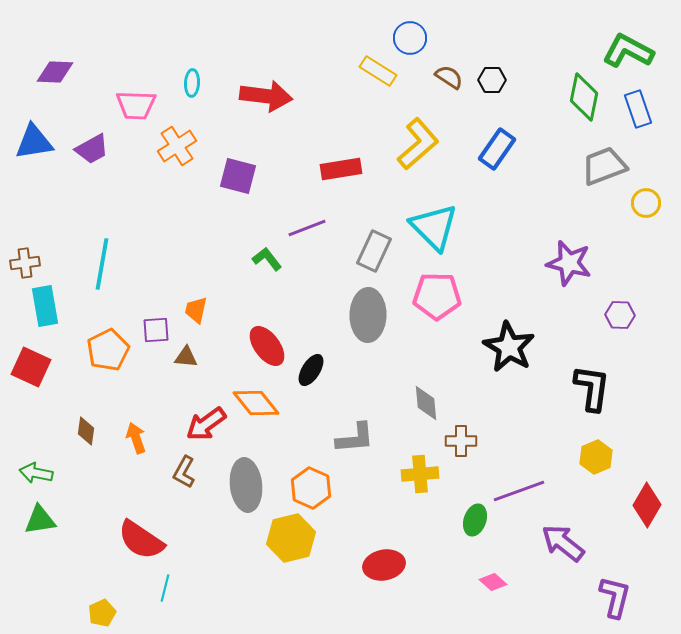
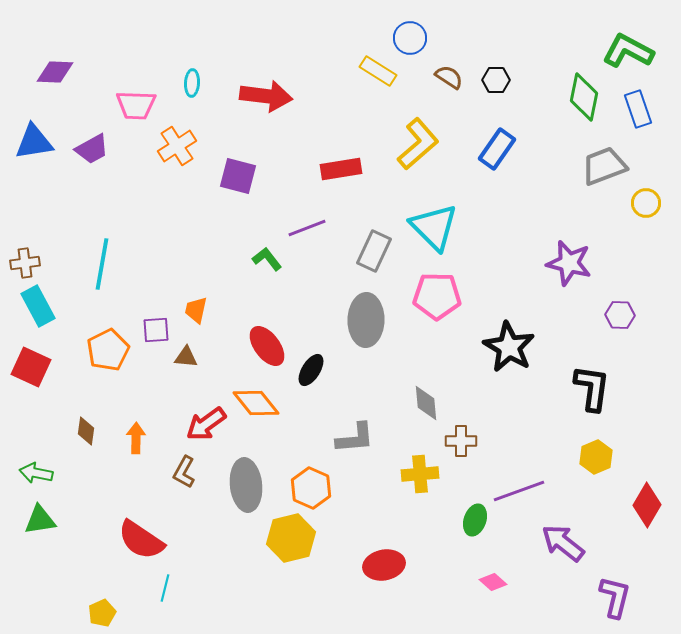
black hexagon at (492, 80): moved 4 px right
cyan rectangle at (45, 306): moved 7 px left; rotated 18 degrees counterclockwise
gray ellipse at (368, 315): moved 2 px left, 5 px down
orange arrow at (136, 438): rotated 20 degrees clockwise
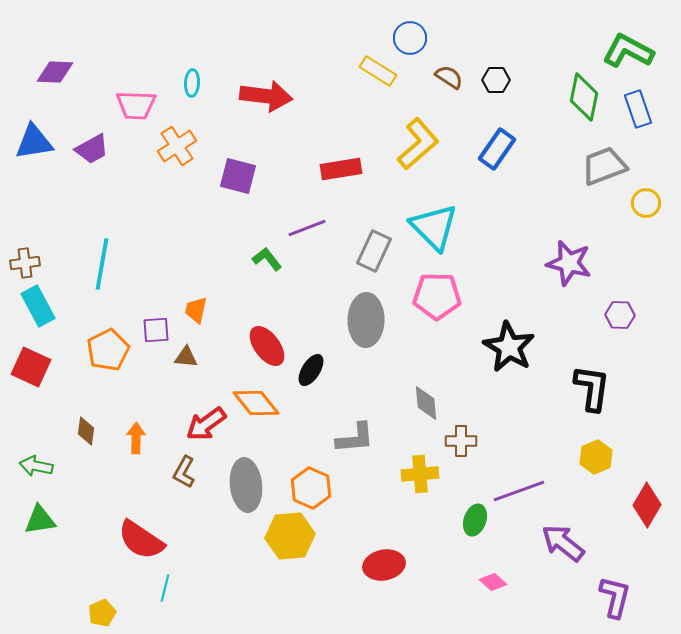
green arrow at (36, 473): moved 7 px up
yellow hexagon at (291, 538): moved 1 px left, 2 px up; rotated 9 degrees clockwise
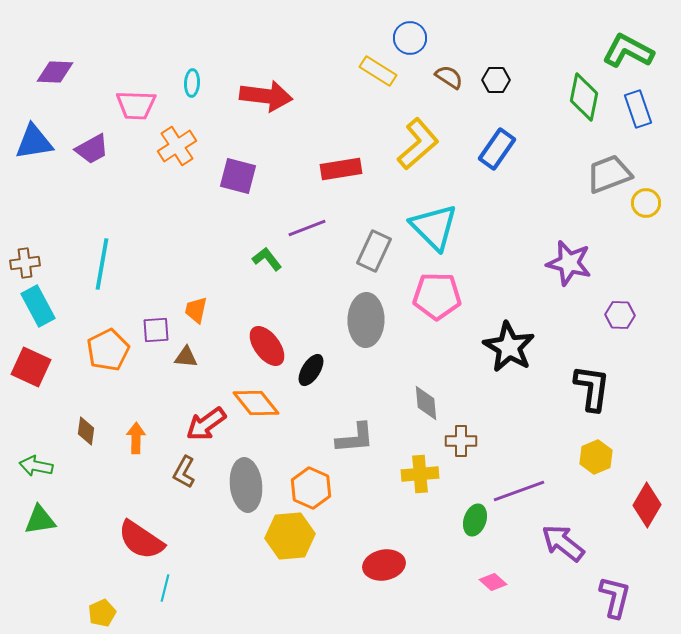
gray trapezoid at (604, 166): moved 5 px right, 8 px down
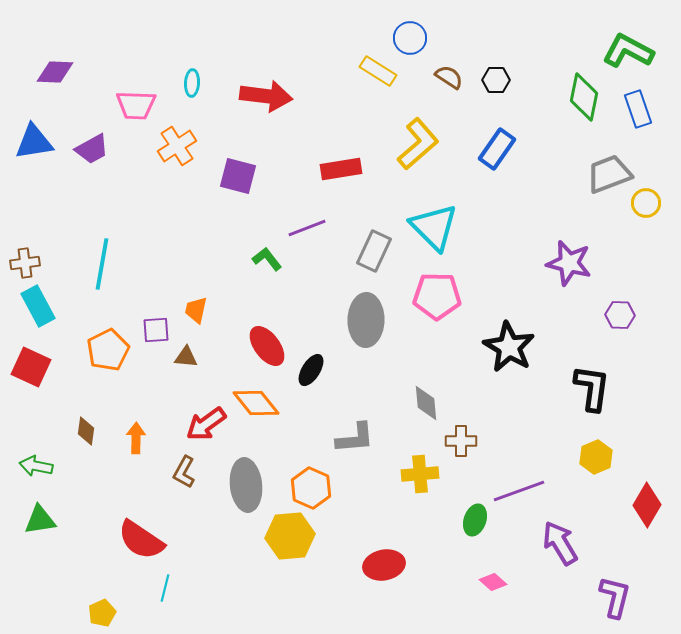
purple arrow at (563, 543): moved 3 px left; rotated 21 degrees clockwise
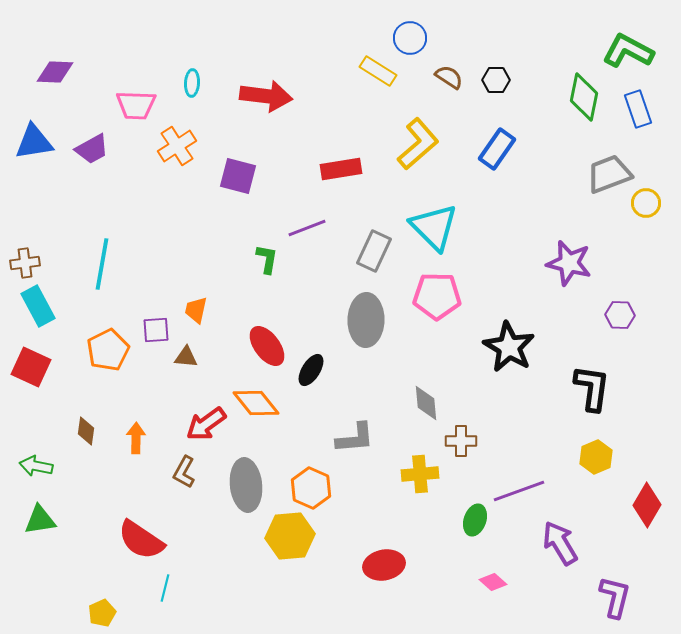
green L-shape at (267, 259): rotated 48 degrees clockwise
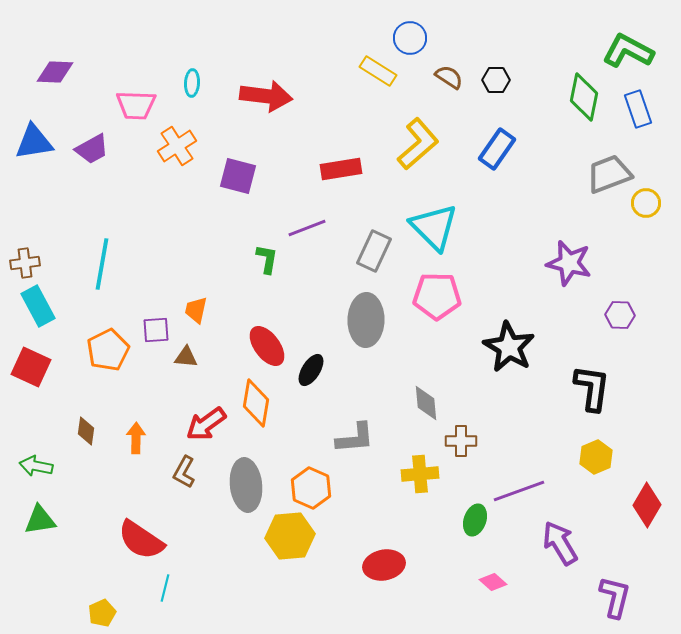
orange diamond at (256, 403): rotated 48 degrees clockwise
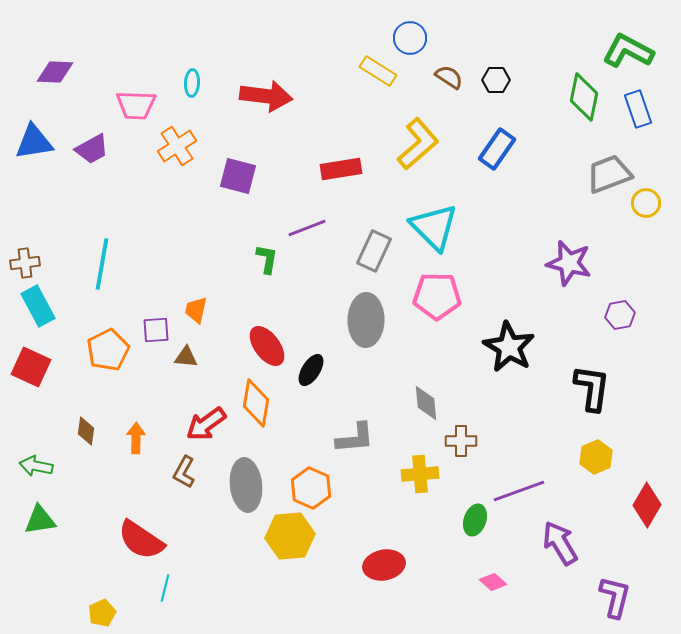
purple hexagon at (620, 315): rotated 12 degrees counterclockwise
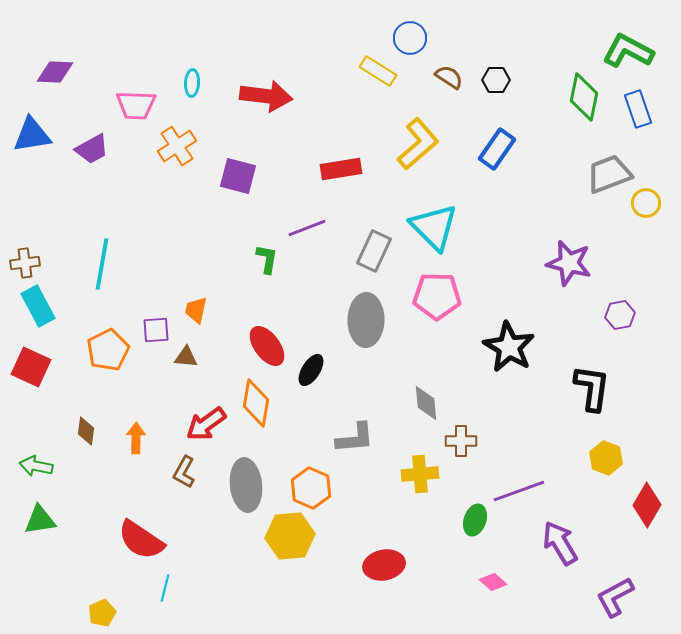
blue triangle at (34, 142): moved 2 px left, 7 px up
yellow hexagon at (596, 457): moved 10 px right, 1 px down; rotated 16 degrees counterclockwise
purple L-shape at (615, 597): rotated 132 degrees counterclockwise
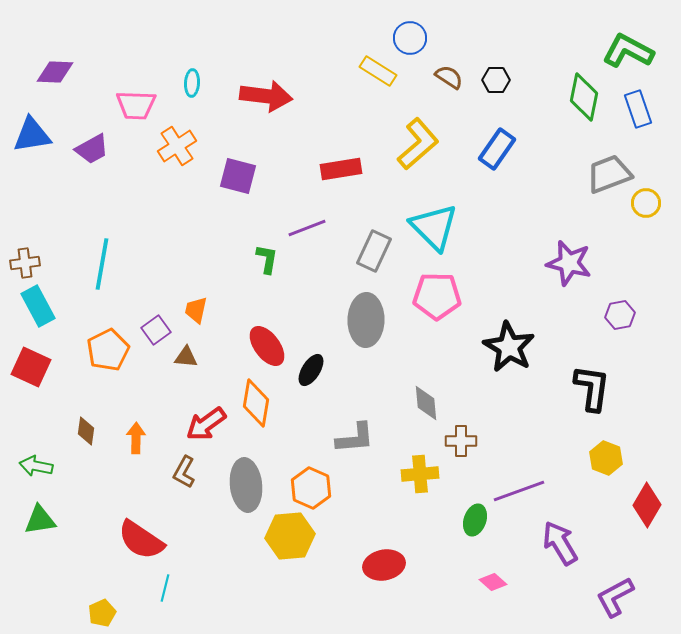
purple square at (156, 330): rotated 32 degrees counterclockwise
